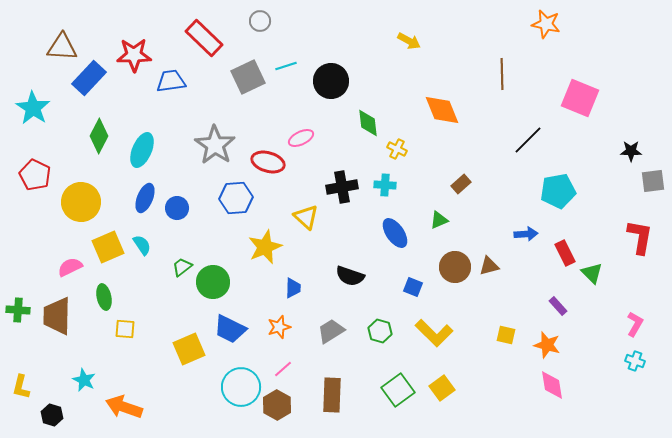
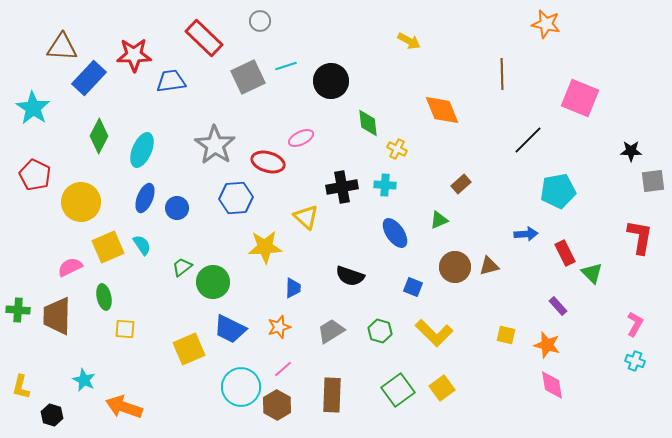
yellow star at (265, 247): rotated 20 degrees clockwise
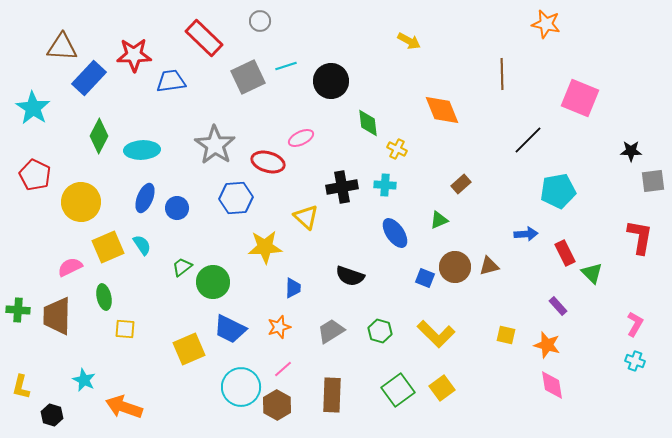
cyan ellipse at (142, 150): rotated 64 degrees clockwise
blue square at (413, 287): moved 12 px right, 9 px up
yellow L-shape at (434, 333): moved 2 px right, 1 px down
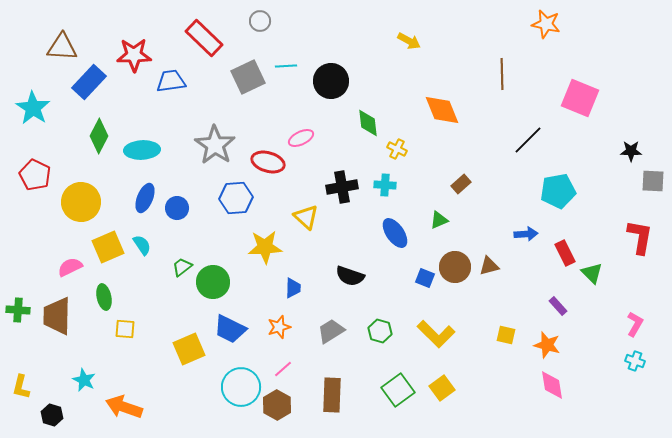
cyan line at (286, 66): rotated 15 degrees clockwise
blue rectangle at (89, 78): moved 4 px down
gray square at (653, 181): rotated 10 degrees clockwise
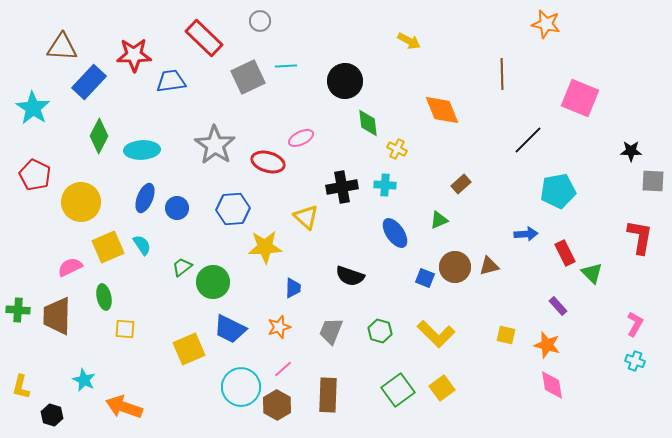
black circle at (331, 81): moved 14 px right
blue hexagon at (236, 198): moved 3 px left, 11 px down
gray trapezoid at (331, 331): rotated 36 degrees counterclockwise
brown rectangle at (332, 395): moved 4 px left
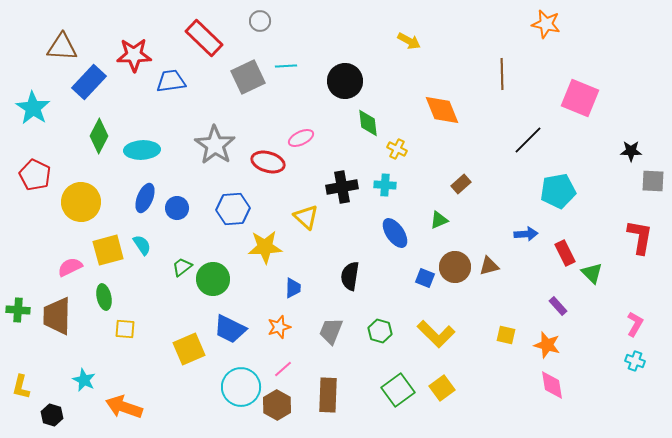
yellow square at (108, 247): moved 3 px down; rotated 8 degrees clockwise
black semicircle at (350, 276): rotated 80 degrees clockwise
green circle at (213, 282): moved 3 px up
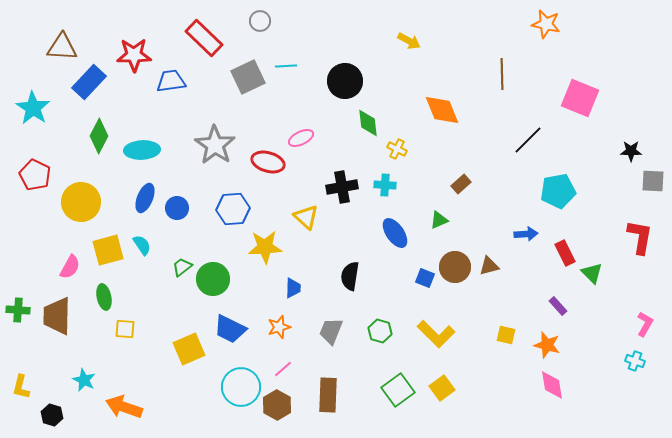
pink semicircle at (70, 267): rotated 145 degrees clockwise
pink L-shape at (635, 324): moved 10 px right
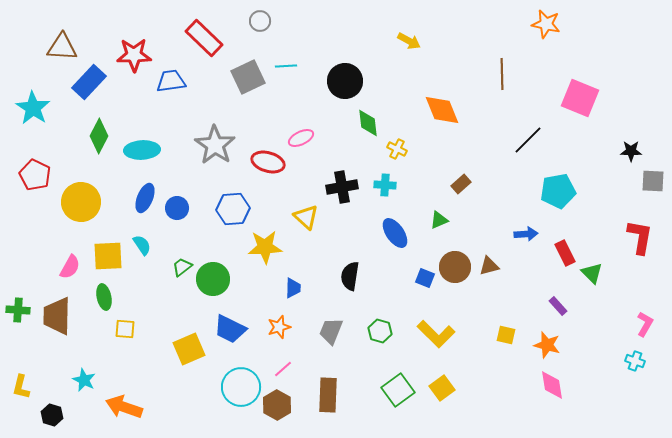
yellow square at (108, 250): moved 6 px down; rotated 12 degrees clockwise
